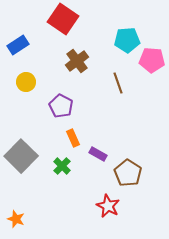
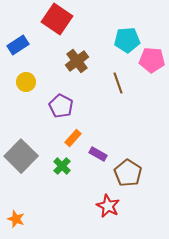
red square: moved 6 px left
orange rectangle: rotated 66 degrees clockwise
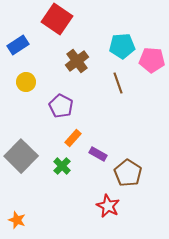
cyan pentagon: moved 5 px left, 6 px down
orange star: moved 1 px right, 1 px down
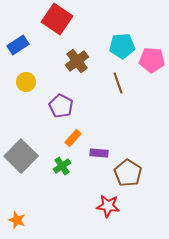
purple rectangle: moved 1 px right, 1 px up; rotated 24 degrees counterclockwise
green cross: rotated 12 degrees clockwise
red star: rotated 20 degrees counterclockwise
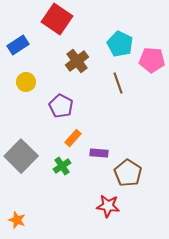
cyan pentagon: moved 2 px left, 2 px up; rotated 30 degrees clockwise
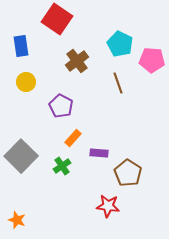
blue rectangle: moved 3 px right, 1 px down; rotated 65 degrees counterclockwise
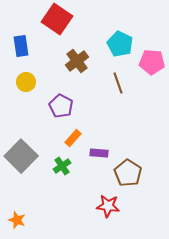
pink pentagon: moved 2 px down
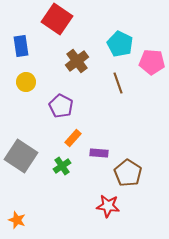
gray square: rotated 12 degrees counterclockwise
